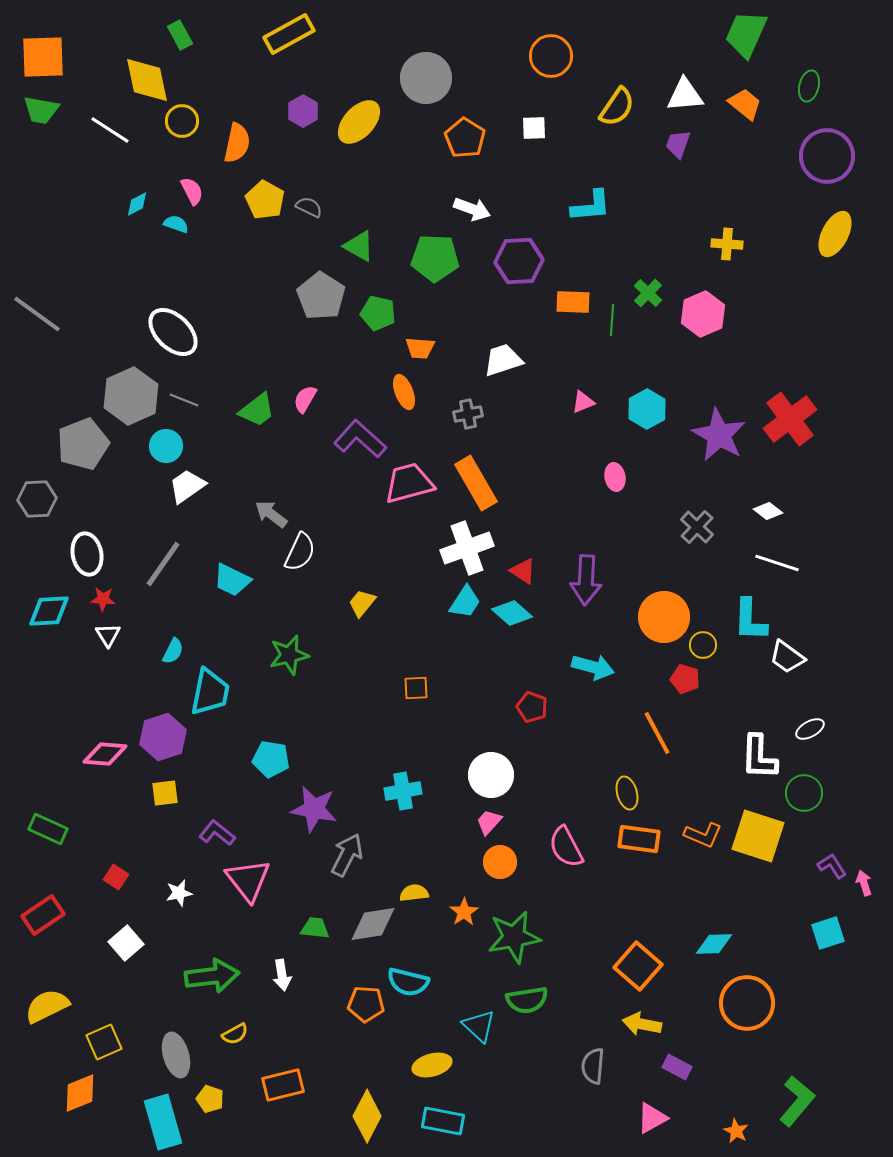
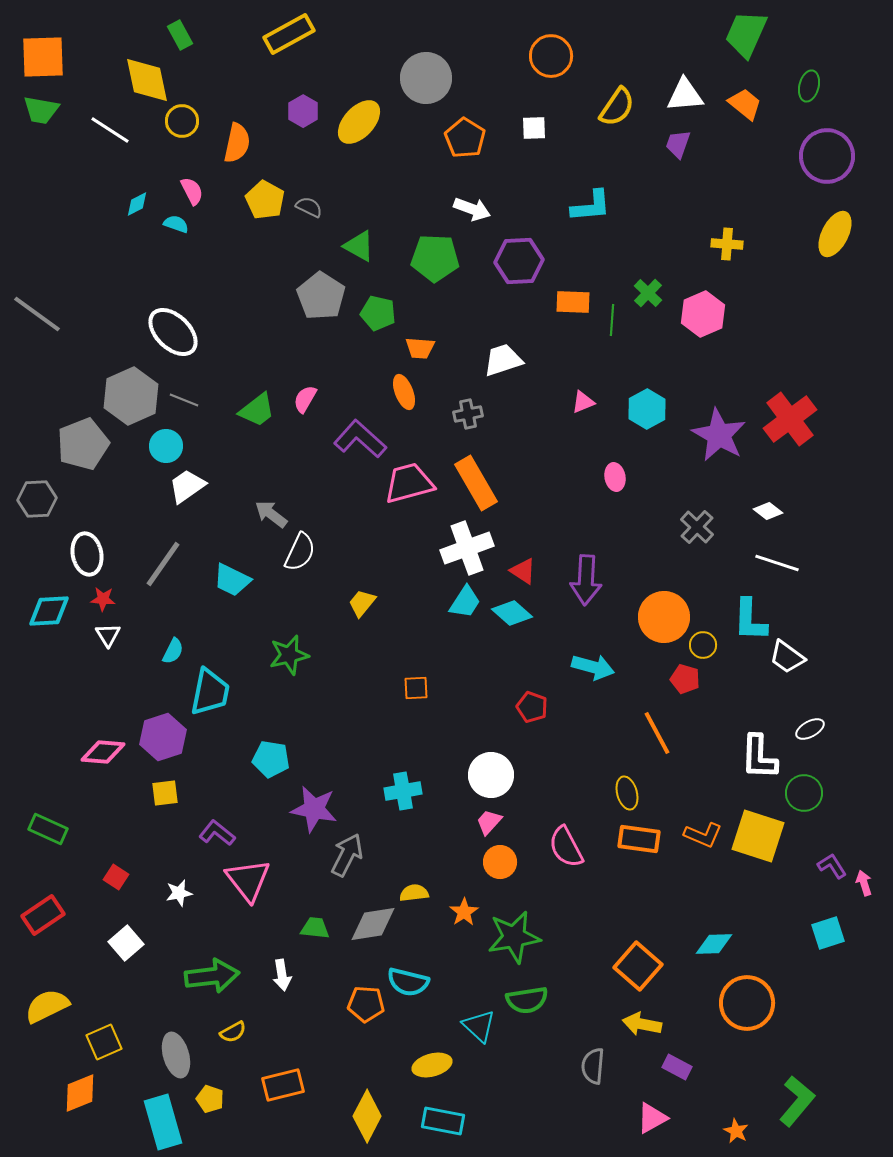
pink diamond at (105, 754): moved 2 px left, 2 px up
yellow semicircle at (235, 1034): moved 2 px left, 2 px up
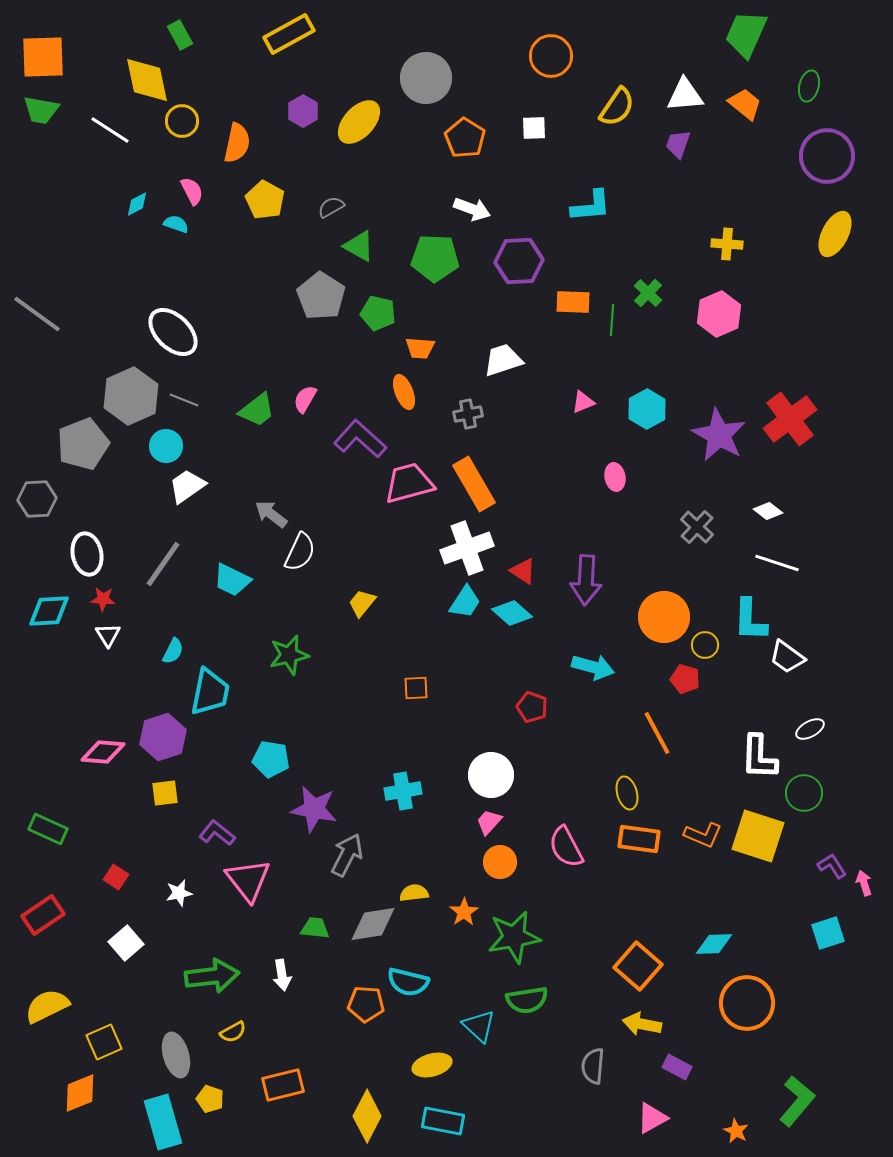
gray semicircle at (309, 207): moved 22 px right; rotated 56 degrees counterclockwise
pink hexagon at (703, 314): moved 16 px right
orange rectangle at (476, 483): moved 2 px left, 1 px down
yellow circle at (703, 645): moved 2 px right
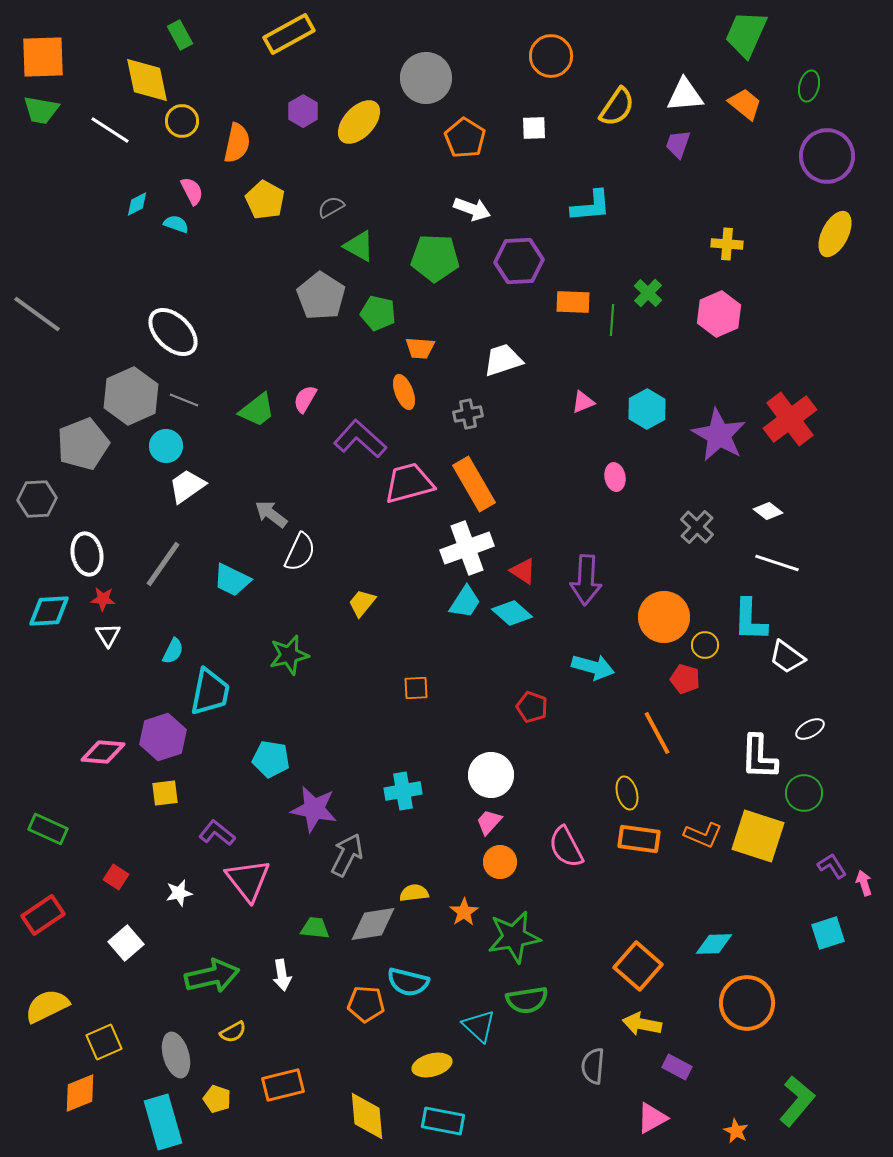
green arrow at (212, 976): rotated 6 degrees counterclockwise
yellow pentagon at (210, 1099): moved 7 px right
yellow diamond at (367, 1116): rotated 33 degrees counterclockwise
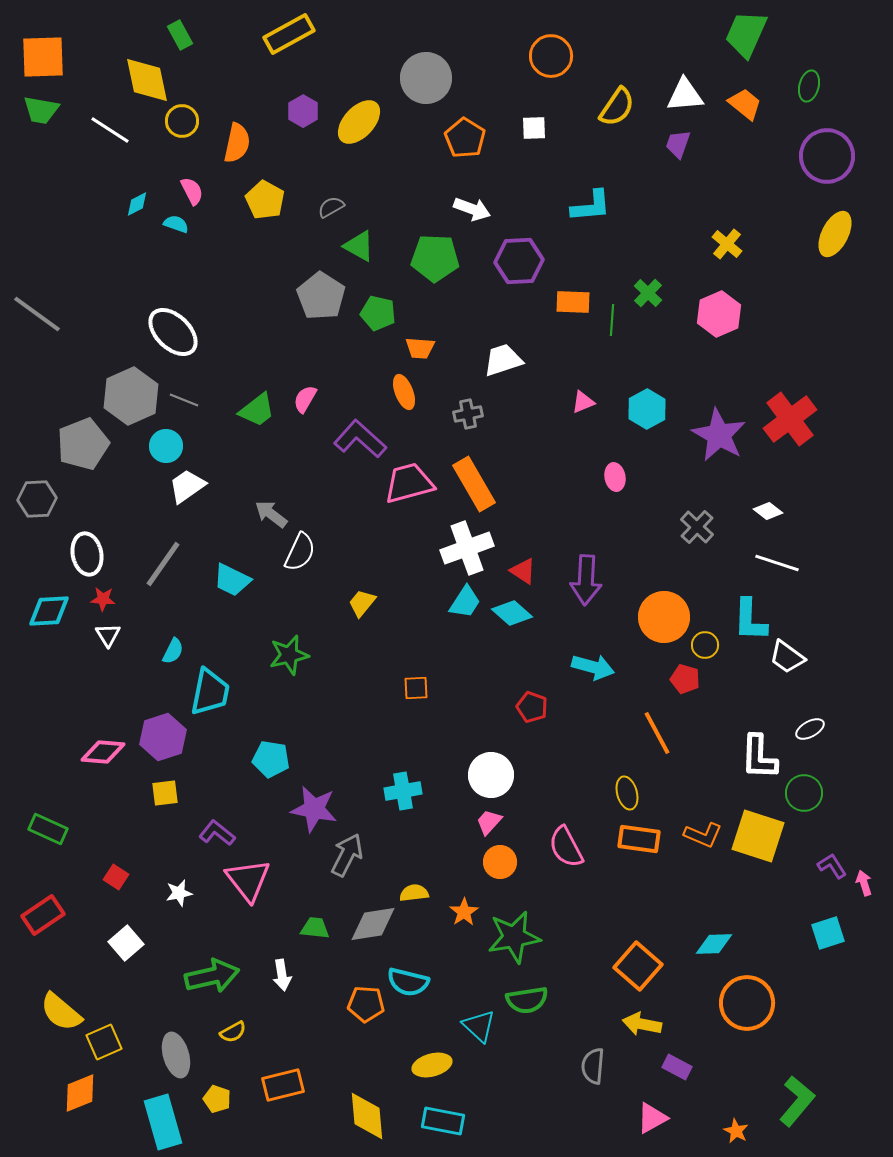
yellow cross at (727, 244): rotated 36 degrees clockwise
yellow semicircle at (47, 1006): moved 14 px right, 6 px down; rotated 114 degrees counterclockwise
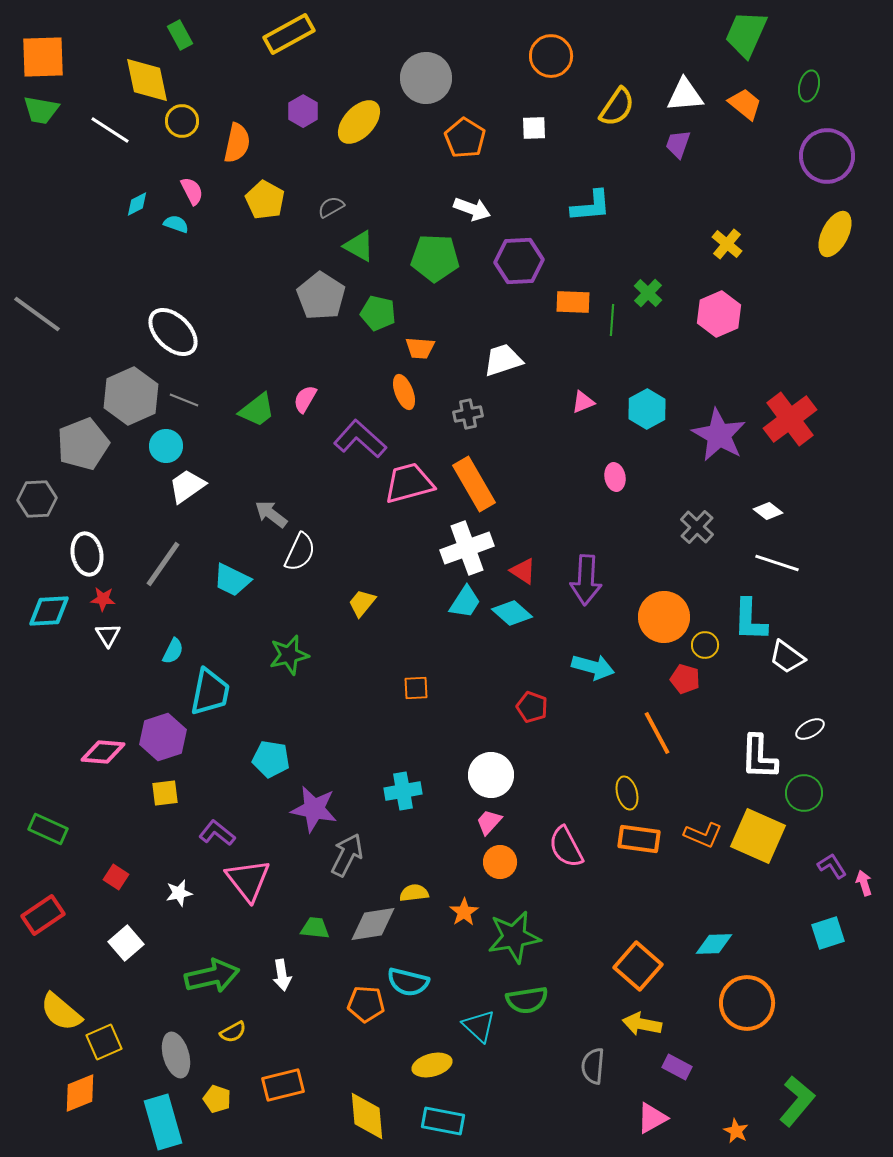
yellow square at (758, 836): rotated 6 degrees clockwise
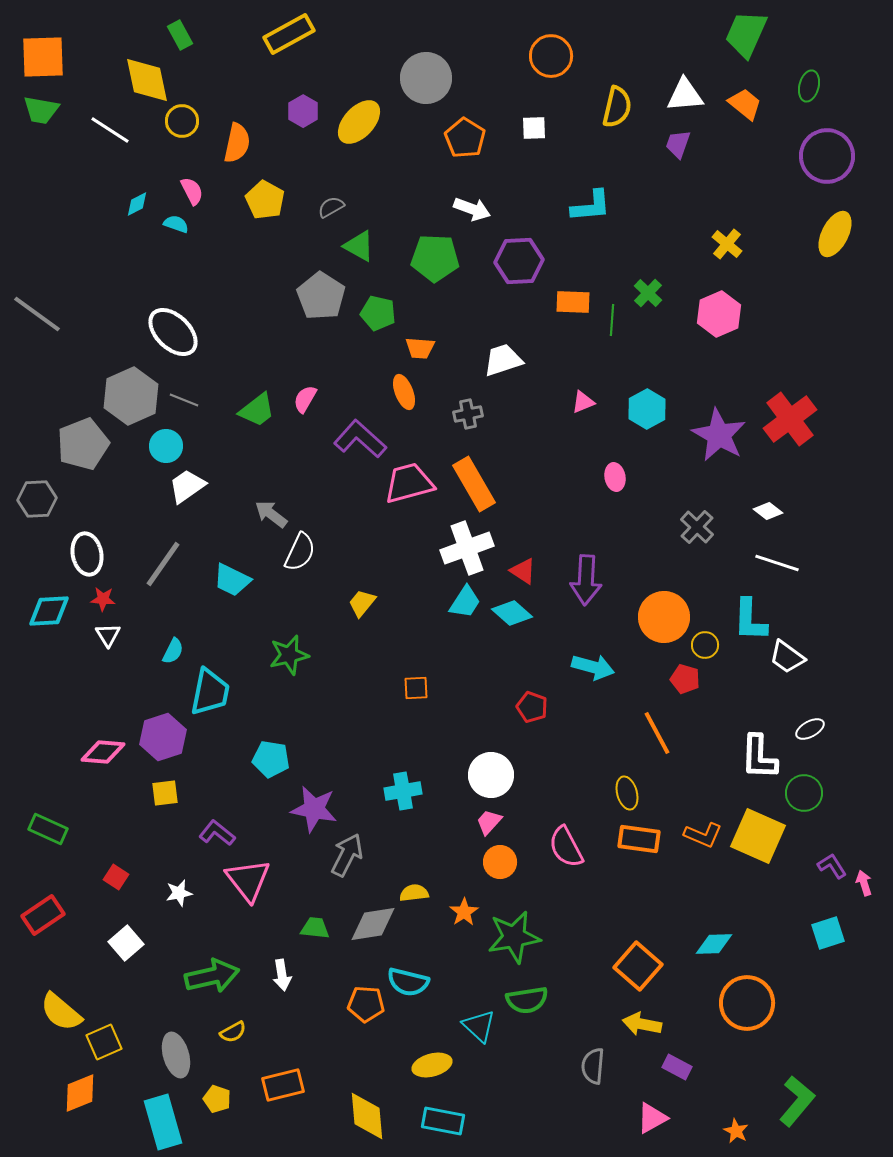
yellow semicircle at (617, 107): rotated 21 degrees counterclockwise
